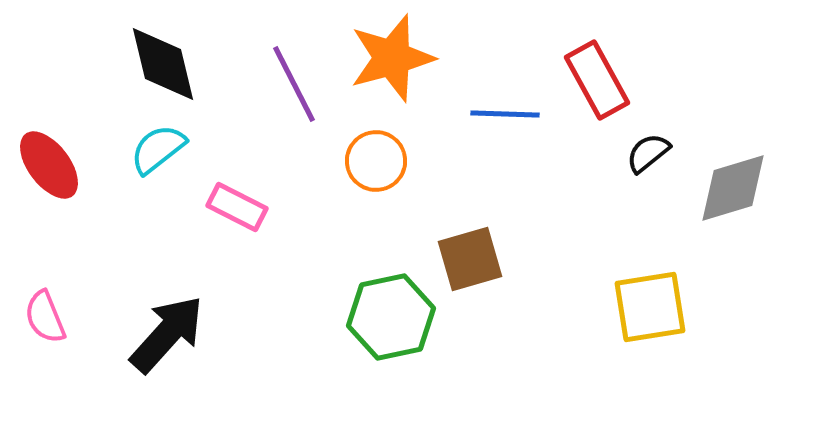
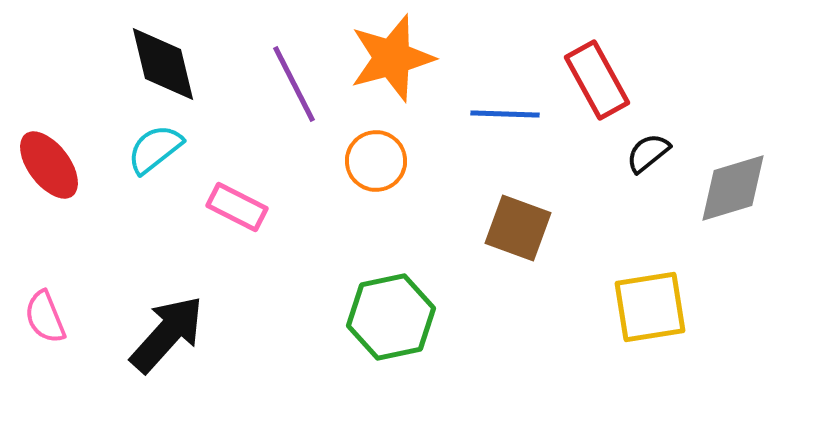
cyan semicircle: moved 3 px left
brown square: moved 48 px right, 31 px up; rotated 36 degrees clockwise
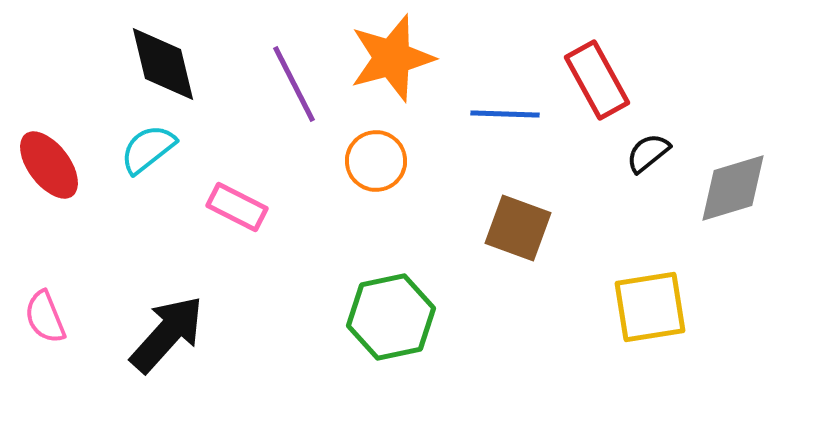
cyan semicircle: moved 7 px left
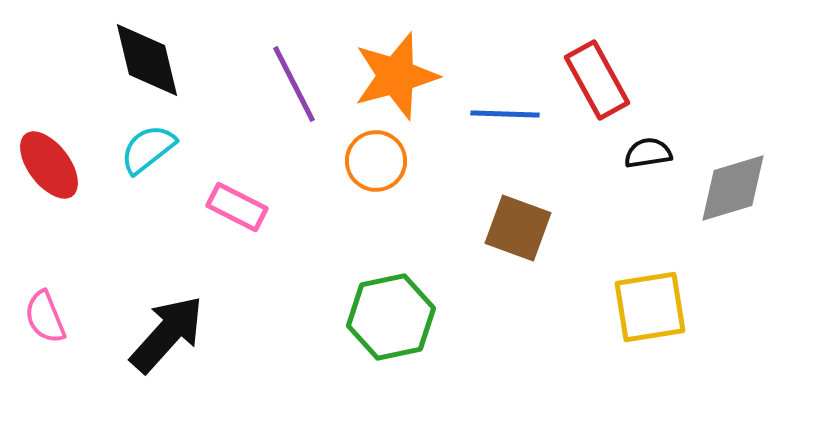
orange star: moved 4 px right, 18 px down
black diamond: moved 16 px left, 4 px up
black semicircle: rotated 30 degrees clockwise
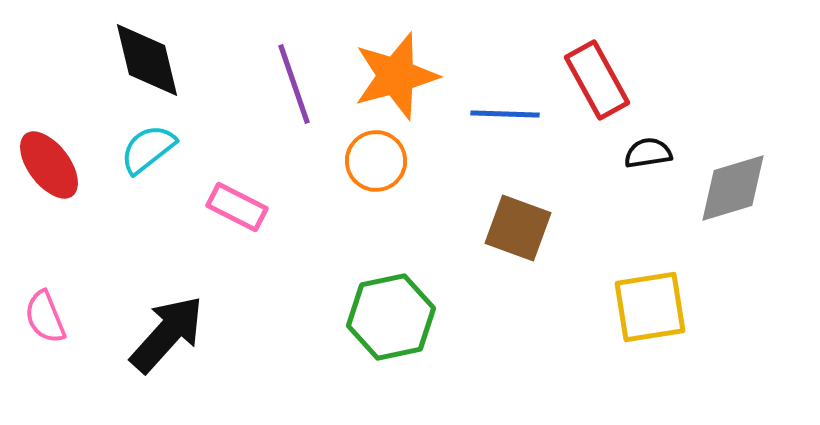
purple line: rotated 8 degrees clockwise
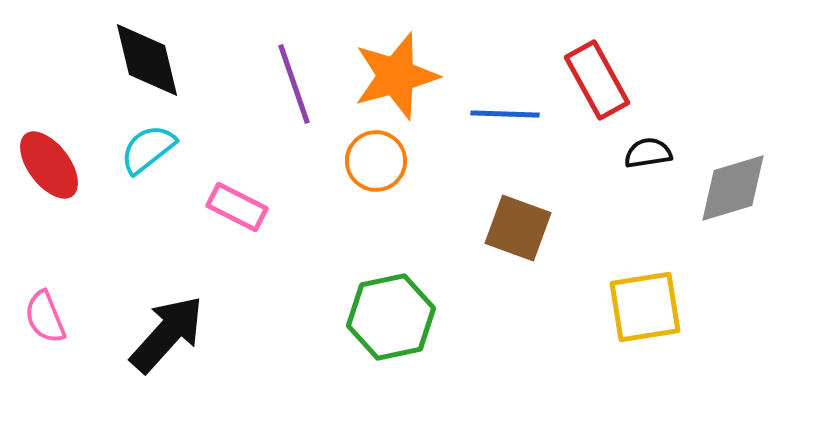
yellow square: moved 5 px left
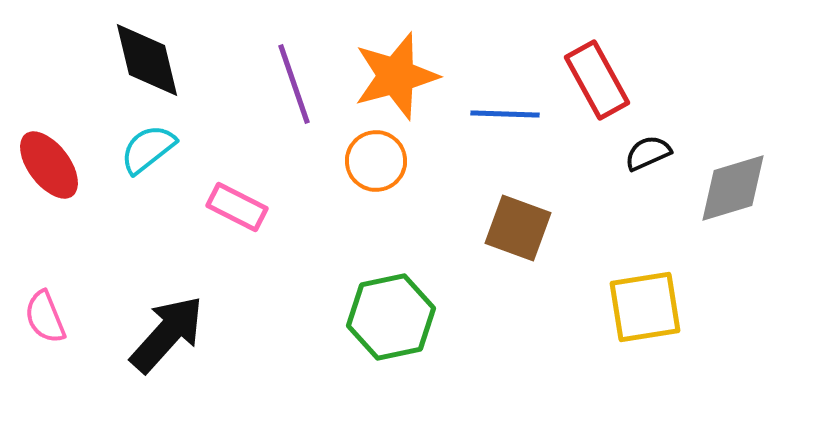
black semicircle: rotated 15 degrees counterclockwise
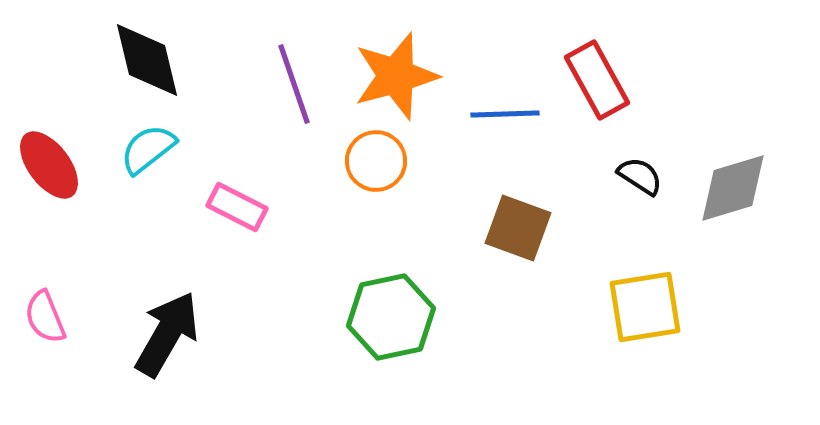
blue line: rotated 4 degrees counterclockwise
black semicircle: moved 8 px left, 23 px down; rotated 57 degrees clockwise
black arrow: rotated 12 degrees counterclockwise
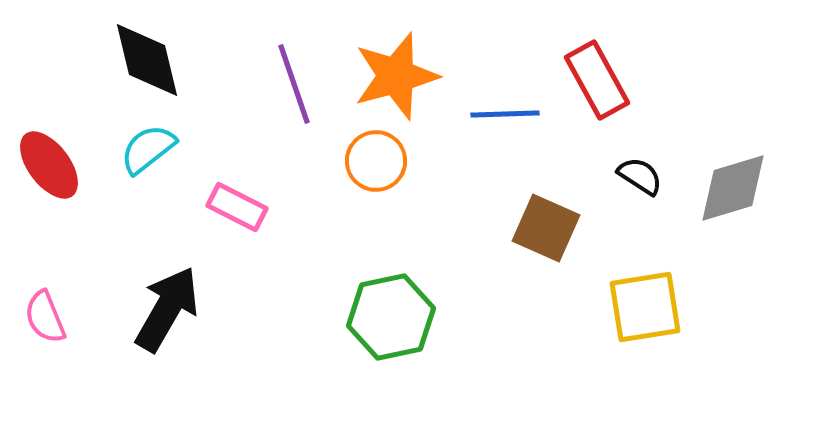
brown square: moved 28 px right; rotated 4 degrees clockwise
black arrow: moved 25 px up
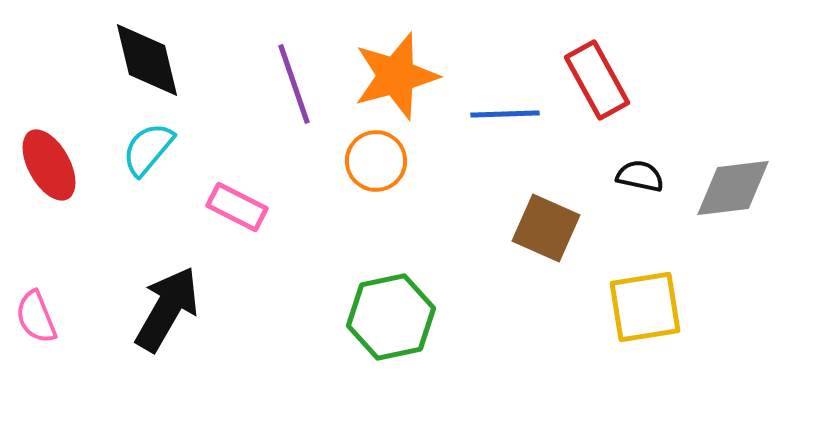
cyan semicircle: rotated 12 degrees counterclockwise
red ellipse: rotated 8 degrees clockwise
black semicircle: rotated 21 degrees counterclockwise
gray diamond: rotated 10 degrees clockwise
pink semicircle: moved 9 px left
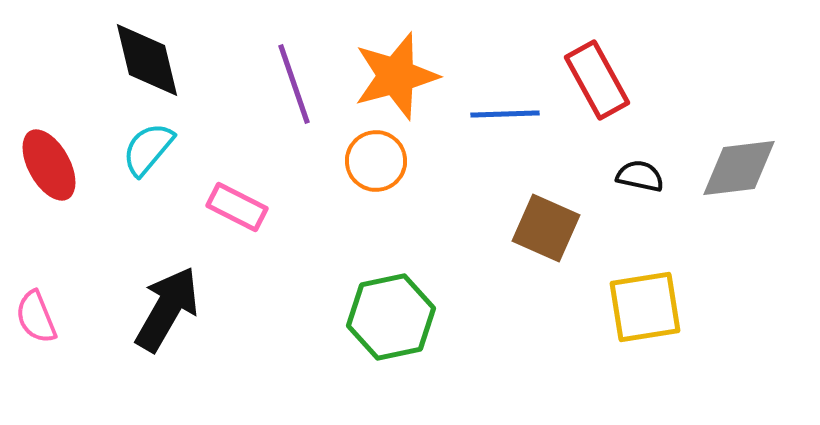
gray diamond: moved 6 px right, 20 px up
